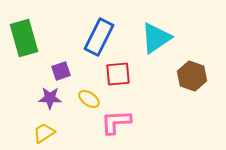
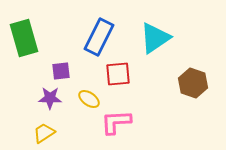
cyan triangle: moved 1 px left
purple square: rotated 12 degrees clockwise
brown hexagon: moved 1 px right, 7 px down
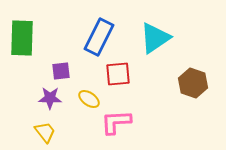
green rectangle: moved 2 px left; rotated 18 degrees clockwise
yellow trapezoid: moved 1 px right, 1 px up; rotated 85 degrees clockwise
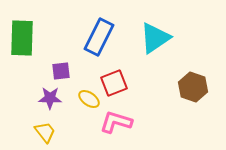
red square: moved 4 px left, 9 px down; rotated 16 degrees counterclockwise
brown hexagon: moved 4 px down
pink L-shape: rotated 20 degrees clockwise
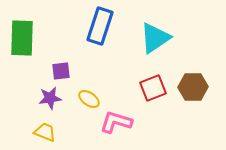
blue rectangle: moved 1 px right, 11 px up; rotated 9 degrees counterclockwise
red square: moved 39 px right, 5 px down
brown hexagon: rotated 20 degrees counterclockwise
purple star: rotated 10 degrees counterclockwise
yellow trapezoid: rotated 30 degrees counterclockwise
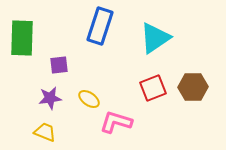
purple square: moved 2 px left, 6 px up
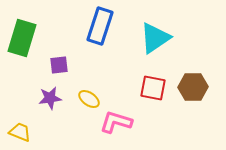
green rectangle: rotated 15 degrees clockwise
red square: rotated 32 degrees clockwise
yellow trapezoid: moved 25 px left
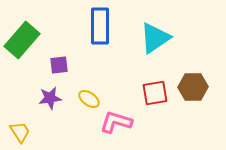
blue rectangle: rotated 18 degrees counterclockwise
green rectangle: moved 2 px down; rotated 24 degrees clockwise
red square: moved 2 px right, 5 px down; rotated 20 degrees counterclockwise
yellow trapezoid: rotated 35 degrees clockwise
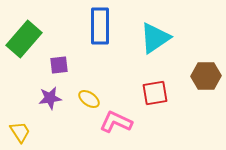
green rectangle: moved 2 px right, 1 px up
brown hexagon: moved 13 px right, 11 px up
pink L-shape: rotated 8 degrees clockwise
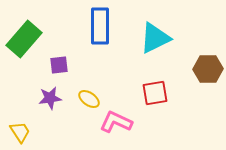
cyan triangle: rotated 8 degrees clockwise
brown hexagon: moved 2 px right, 7 px up
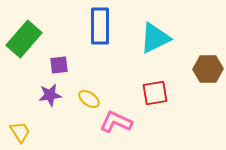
purple star: moved 3 px up
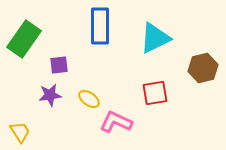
green rectangle: rotated 6 degrees counterclockwise
brown hexagon: moved 5 px left, 1 px up; rotated 12 degrees counterclockwise
